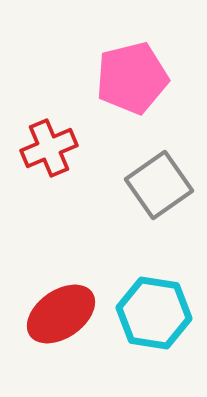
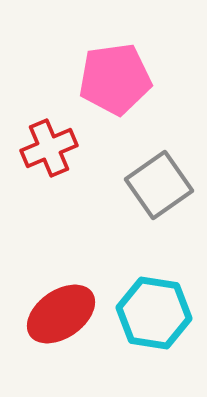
pink pentagon: moved 17 px left, 1 px down; rotated 6 degrees clockwise
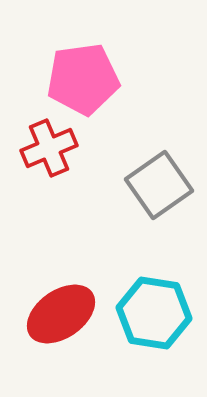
pink pentagon: moved 32 px left
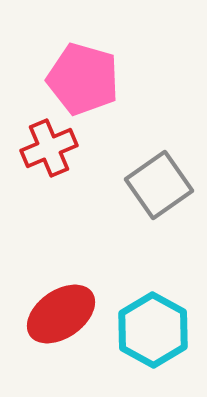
pink pentagon: rotated 24 degrees clockwise
cyan hexagon: moved 1 px left, 17 px down; rotated 20 degrees clockwise
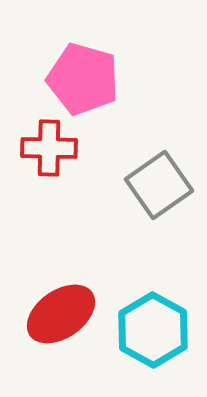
red cross: rotated 24 degrees clockwise
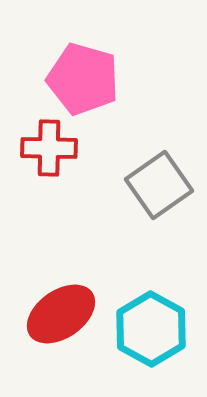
cyan hexagon: moved 2 px left, 1 px up
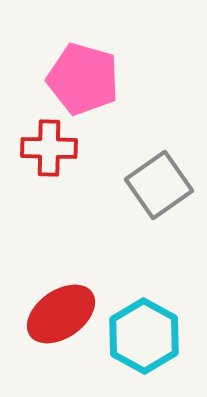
cyan hexagon: moved 7 px left, 7 px down
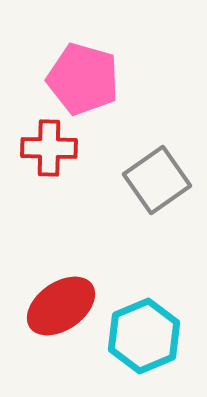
gray square: moved 2 px left, 5 px up
red ellipse: moved 8 px up
cyan hexagon: rotated 8 degrees clockwise
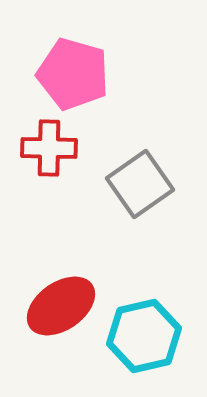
pink pentagon: moved 10 px left, 5 px up
gray square: moved 17 px left, 4 px down
cyan hexagon: rotated 10 degrees clockwise
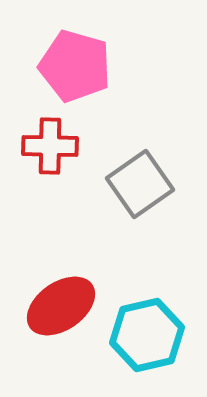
pink pentagon: moved 2 px right, 8 px up
red cross: moved 1 px right, 2 px up
cyan hexagon: moved 3 px right, 1 px up
